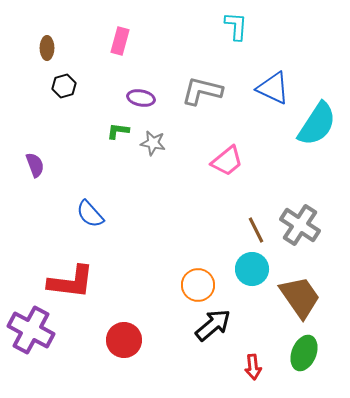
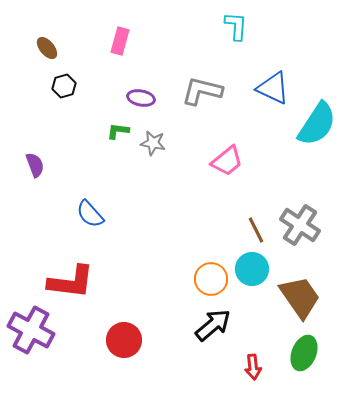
brown ellipse: rotated 40 degrees counterclockwise
orange circle: moved 13 px right, 6 px up
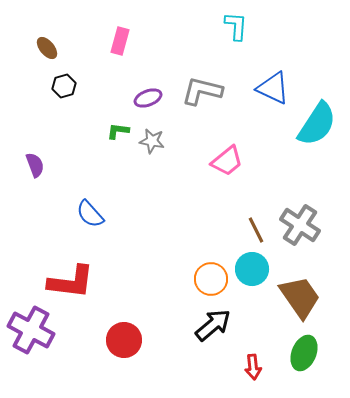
purple ellipse: moved 7 px right; rotated 32 degrees counterclockwise
gray star: moved 1 px left, 2 px up
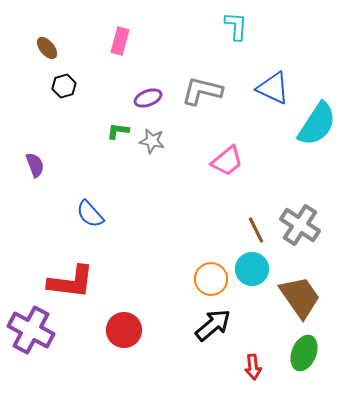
red circle: moved 10 px up
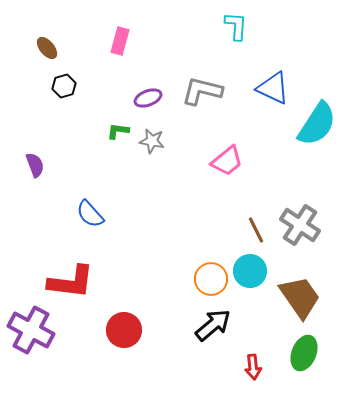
cyan circle: moved 2 px left, 2 px down
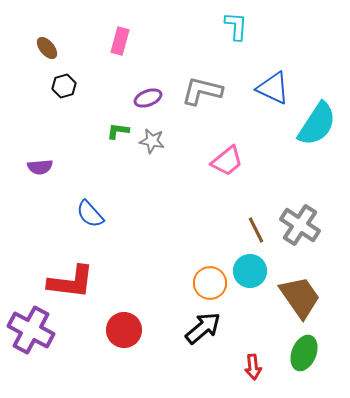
purple semicircle: moved 5 px right, 2 px down; rotated 105 degrees clockwise
orange circle: moved 1 px left, 4 px down
black arrow: moved 10 px left, 3 px down
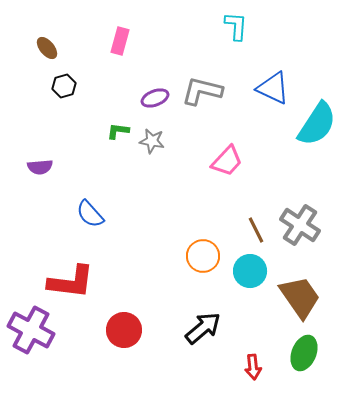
purple ellipse: moved 7 px right
pink trapezoid: rotated 8 degrees counterclockwise
orange circle: moved 7 px left, 27 px up
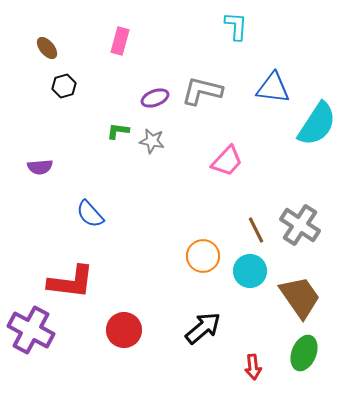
blue triangle: rotated 18 degrees counterclockwise
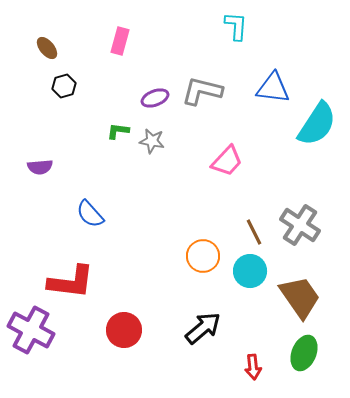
brown line: moved 2 px left, 2 px down
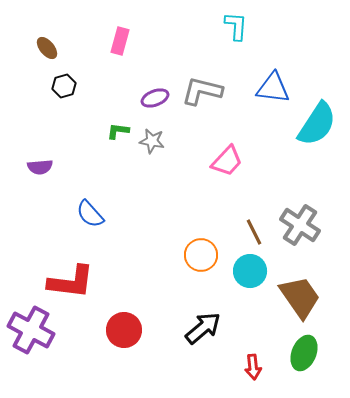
orange circle: moved 2 px left, 1 px up
